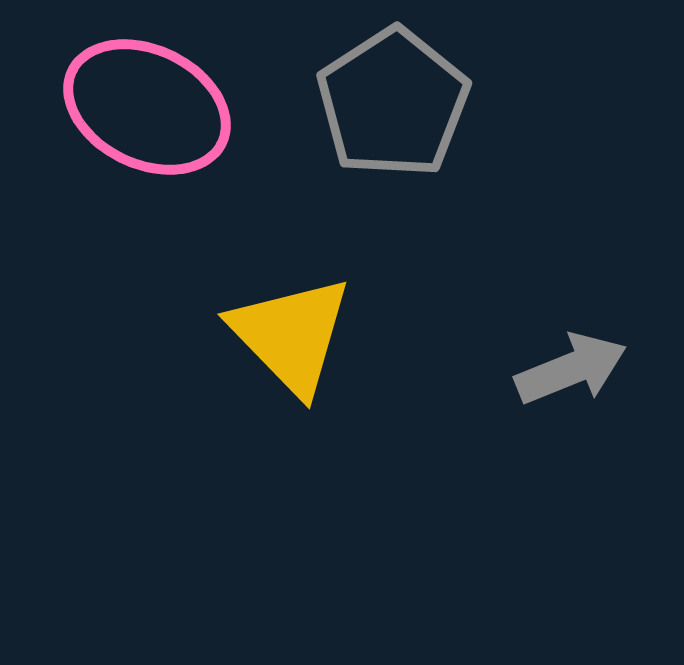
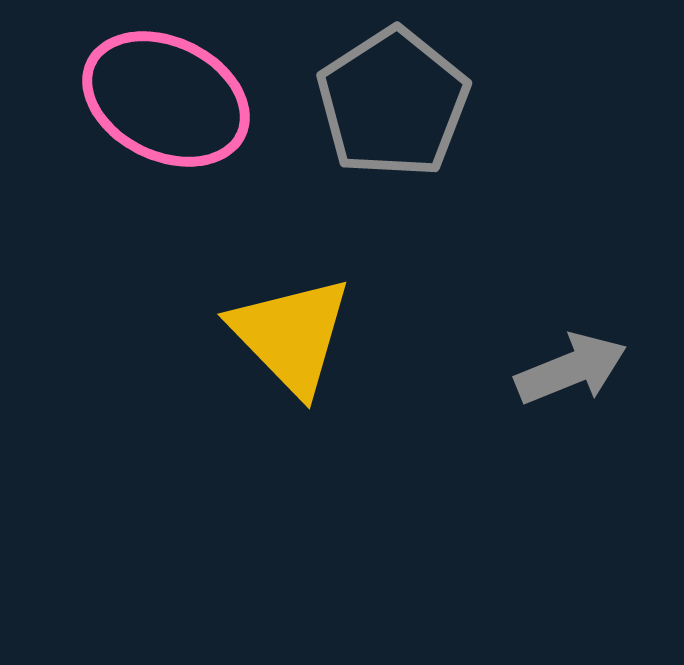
pink ellipse: moved 19 px right, 8 px up
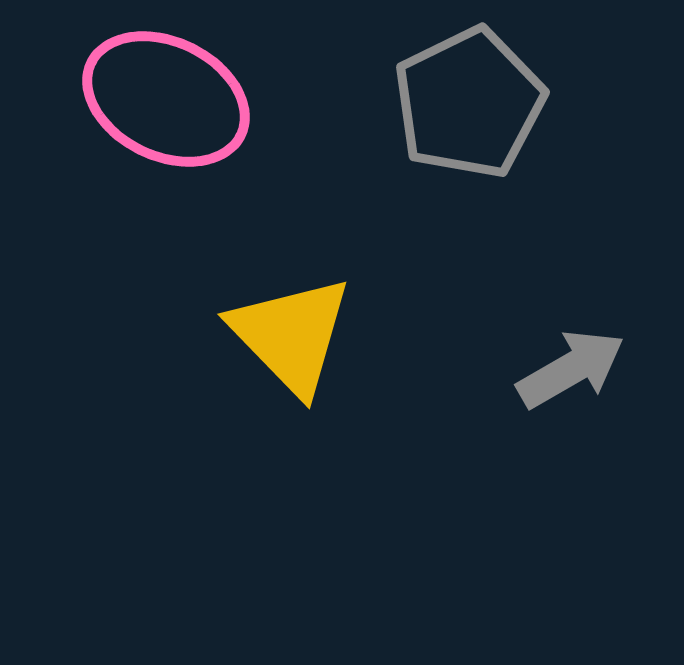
gray pentagon: moved 76 px right; rotated 7 degrees clockwise
gray arrow: rotated 8 degrees counterclockwise
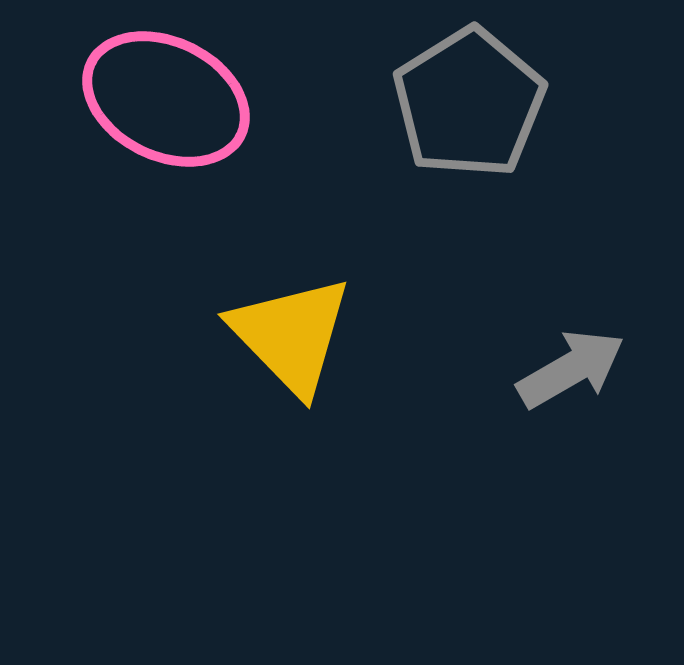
gray pentagon: rotated 6 degrees counterclockwise
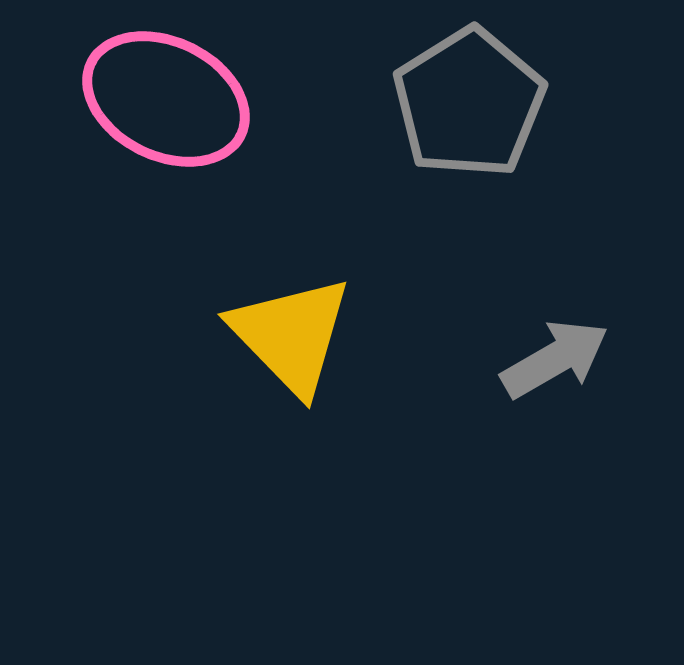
gray arrow: moved 16 px left, 10 px up
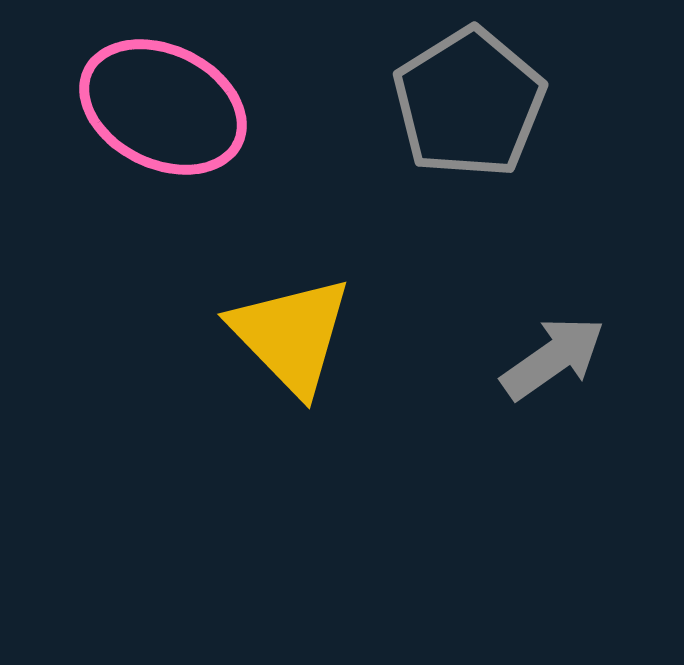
pink ellipse: moved 3 px left, 8 px down
gray arrow: moved 2 px left, 1 px up; rotated 5 degrees counterclockwise
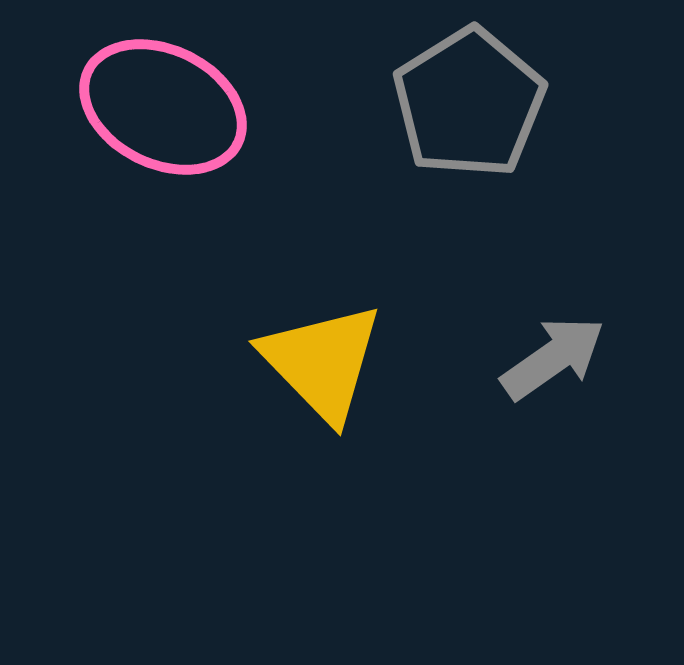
yellow triangle: moved 31 px right, 27 px down
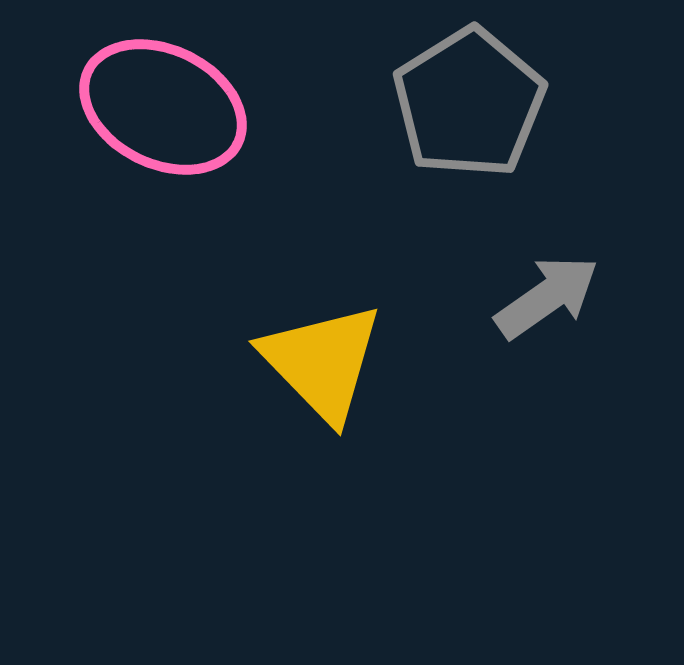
gray arrow: moved 6 px left, 61 px up
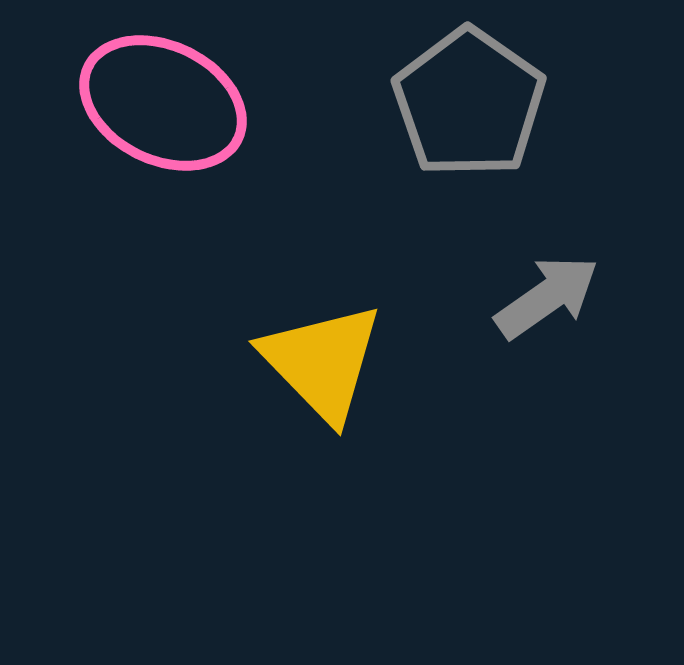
gray pentagon: rotated 5 degrees counterclockwise
pink ellipse: moved 4 px up
